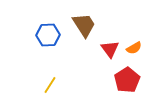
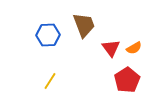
brown trapezoid: rotated 12 degrees clockwise
red triangle: moved 1 px right, 1 px up
yellow line: moved 4 px up
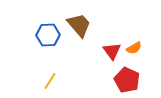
brown trapezoid: moved 5 px left; rotated 20 degrees counterclockwise
red triangle: moved 1 px right, 3 px down
red pentagon: rotated 15 degrees counterclockwise
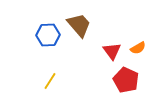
orange semicircle: moved 4 px right
red pentagon: moved 1 px left
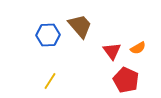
brown trapezoid: moved 1 px right, 1 px down
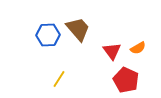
brown trapezoid: moved 2 px left, 3 px down
yellow line: moved 9 px right, 2 px up
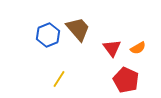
blue hexagon: rotated 20 degrees counterclockwise
red triangle: moved 3 px up
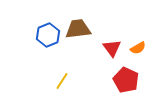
brown trapezoid: rotated 56 degrees counterclockwise
yellow line: moved 3 px right, 2 px down
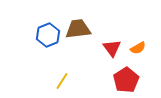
red pentagon: rotated 15 degrees clockwise
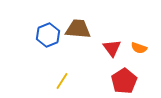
brown trapezoid: rotated 12 degrees clockwise
orange semicircle: moved 1 px right; rotated 49 degrees clockwise
red pentagon: moved 2 px left, 1 px down
